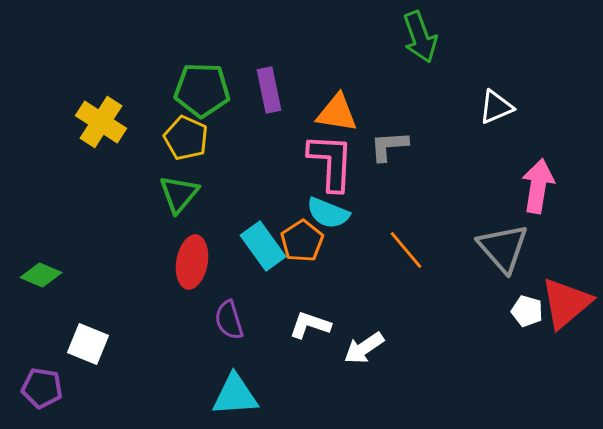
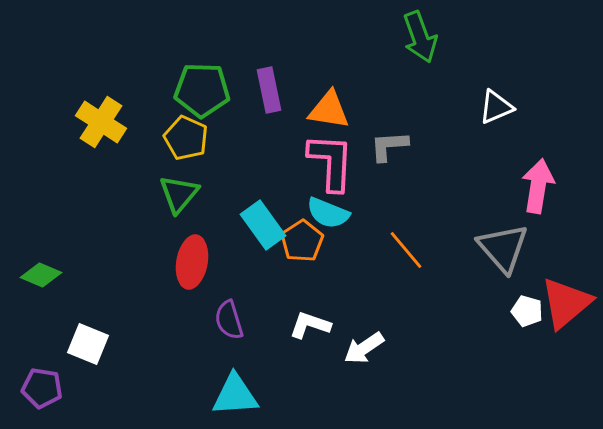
orange triangle: moved 8 px left, 3 px up
cyan rectangle: moved 21 px up
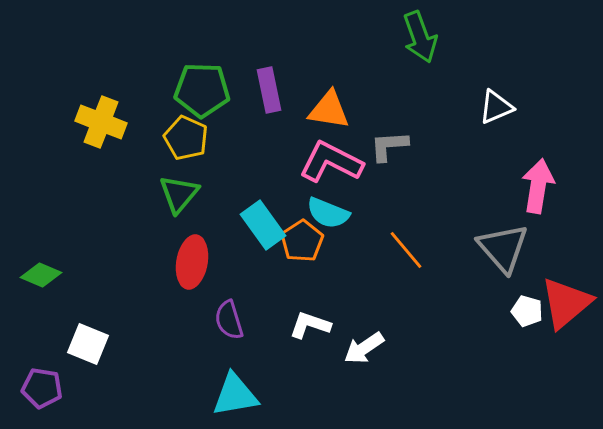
yellow cross: rotated 12 degrees counterclockwise
pink L-shape: rotated 66 degrees counterclockwise
cyan triangle: rotated 6 degrees counterclockwise
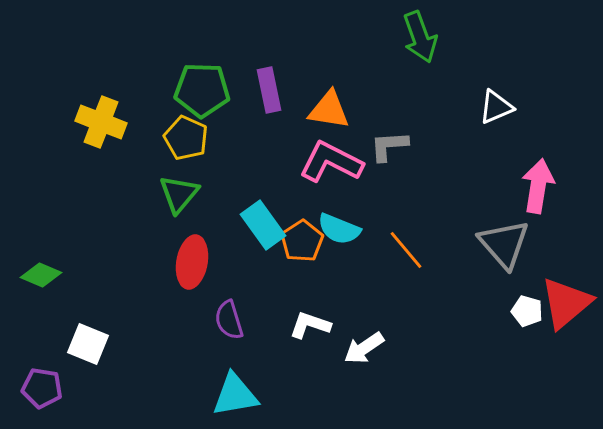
cyan semicircle: moved 11 px right, 16 px down
gray triangle: moved 1 px right, 4 px up
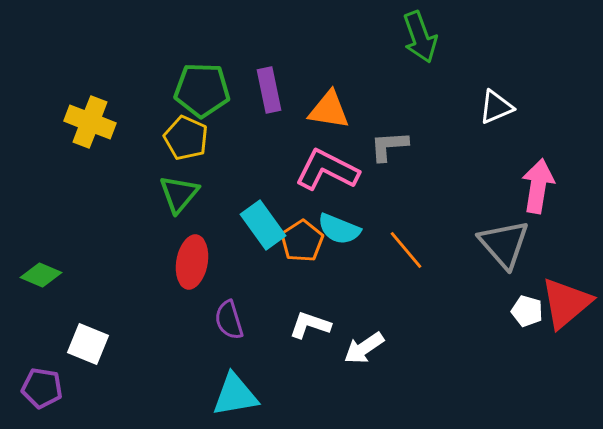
yellow cross: moved 11 px left
pink L-shape: moved 4 px left, 8 px down
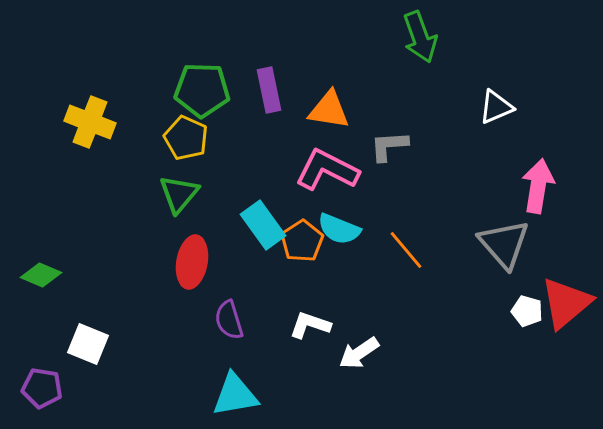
white arrow: moved 5 px left, 5 px down
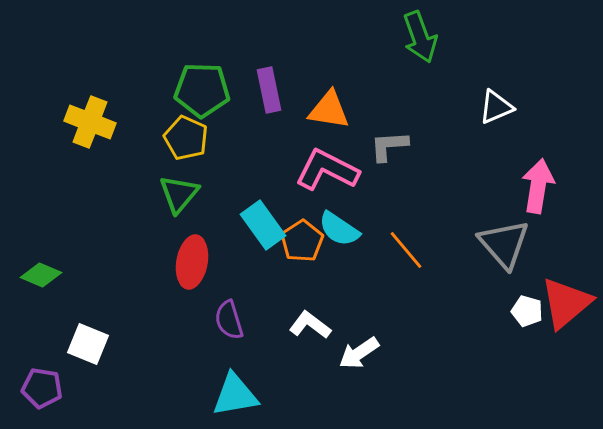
cyan semicircle: rotated 12 degrees clockwise
white L-shape: rotated 18 degrees clockwise
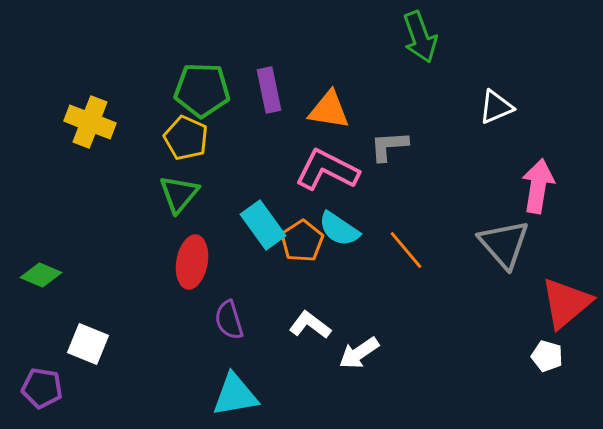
white pentagon: moved 20 px right, 45 px down
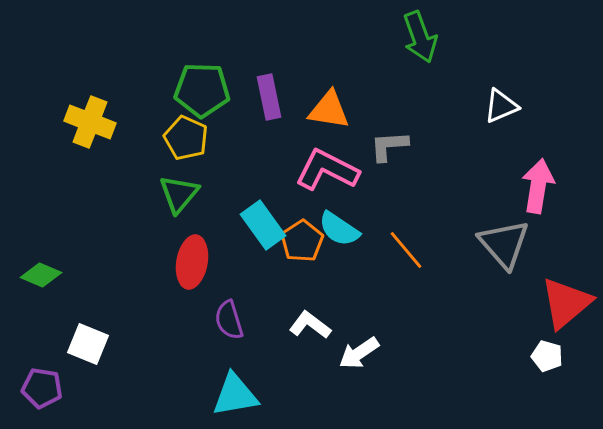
purple rectangle: moved 7 px down
white triangle: moved 5 px right, 1 px up
